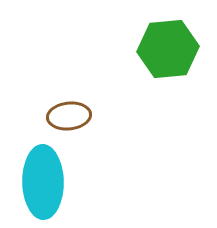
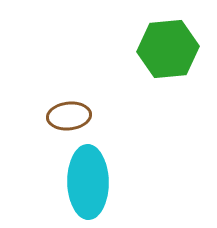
cyan ellipse: moved 45 px right
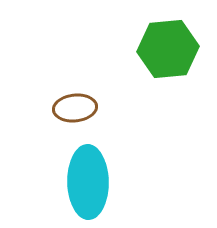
brown ellipse: moved 6 px right, 8 px up
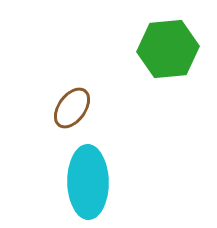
brown ellipse: moved 3 px left; rotated 48 degrees counterclockwise
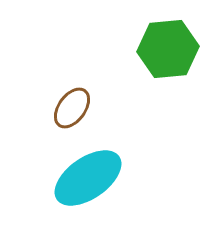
cyan ellipse: moved 4 px up; rotated 56 degrees clockwise
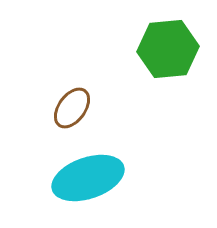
cyan ellipse: rotated 16 degrees clockwise
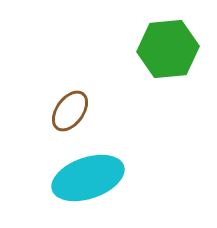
brown ellipse: moved 2 px left, 3 px down
